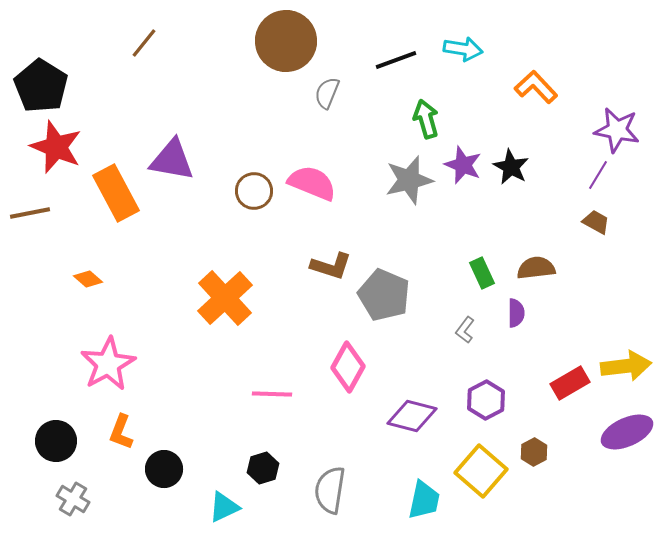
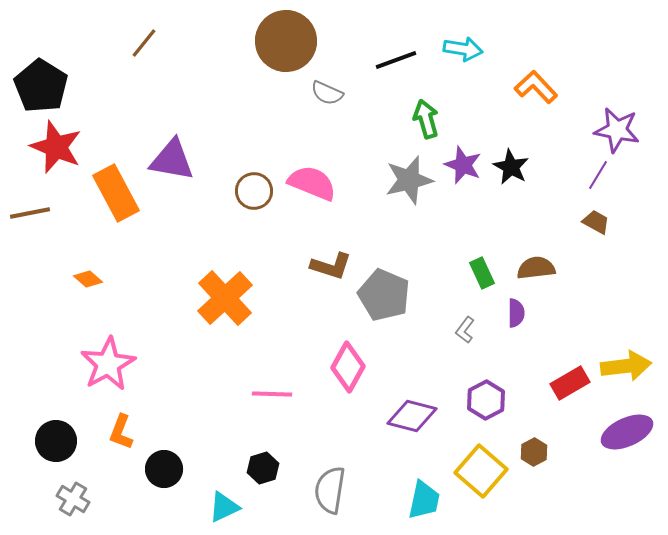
gray semicircle at (327, 93): rotated 88 degrees counterclockwise
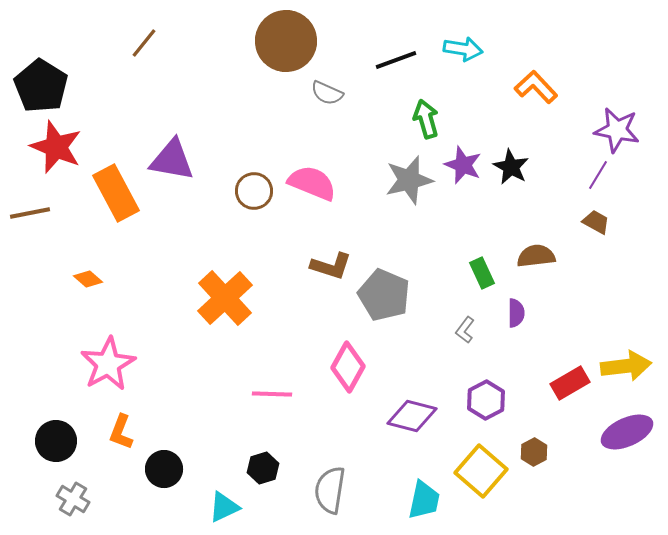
brown semicircle at (536, 268): moved 12 px up
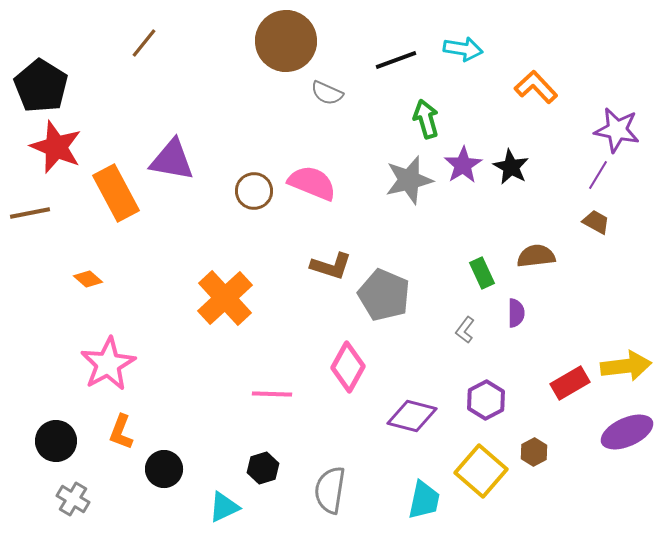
purple star at (463, 165): rotated 18 degrees clockwise
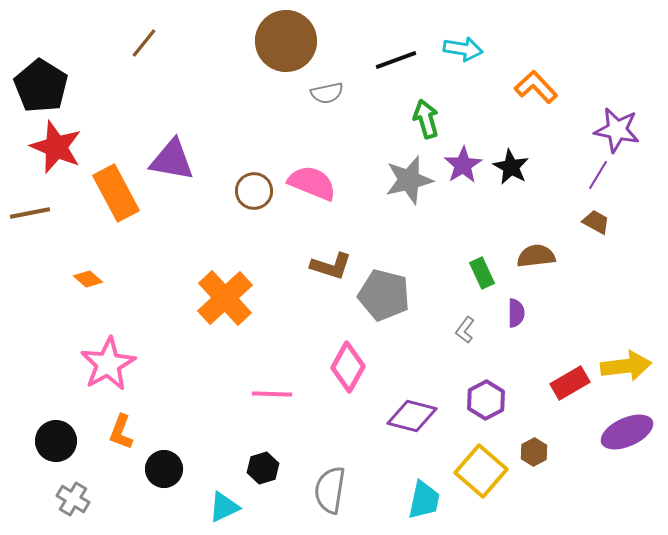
gray semicircle at (327, 93): rotated 36 degrees counterclockwise
gray pentagon at (384, 295): rotated 9 degrees counterclockwise
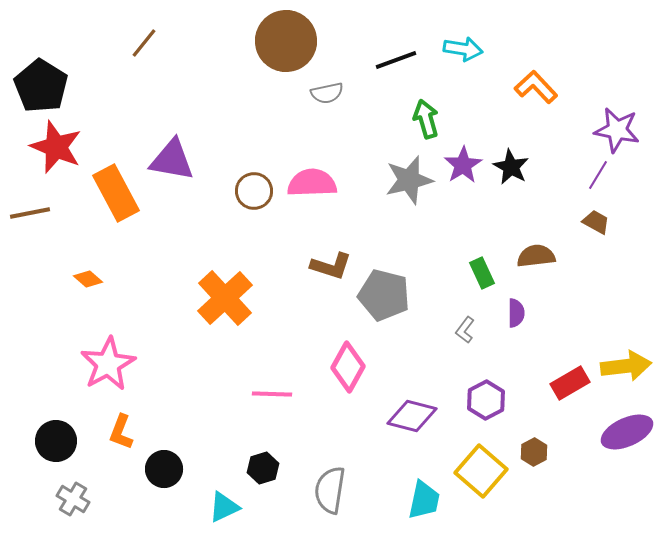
pink semicircle at (312, 183): rotated 24 degrees counterclockwise
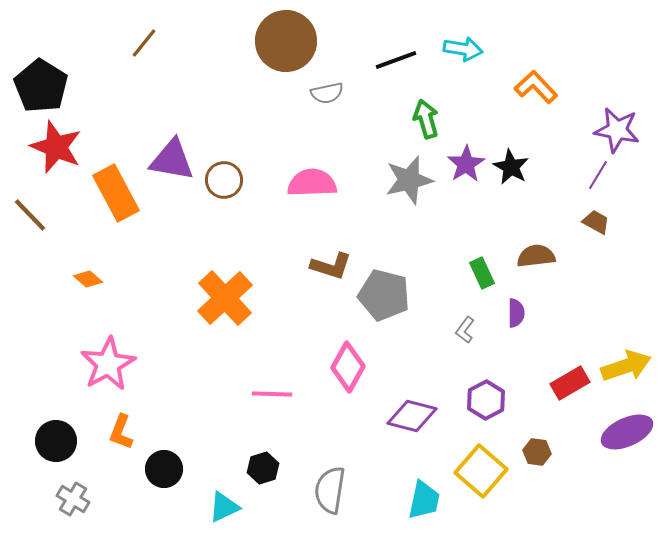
purple star at (463, 165): moved 3 px right, 1 px up
brown circle at (254, 191): moved 30 px left, 11 px up
brown line at (30, 213): moved 2 px down; rotated 57 degrees clockwise
yellow arrow at (626, 366): rotated 12 degrees counterclockwise
brown hexagon at (534, 452): moved 3 px right; rotated 24 degrees counterclockwise
